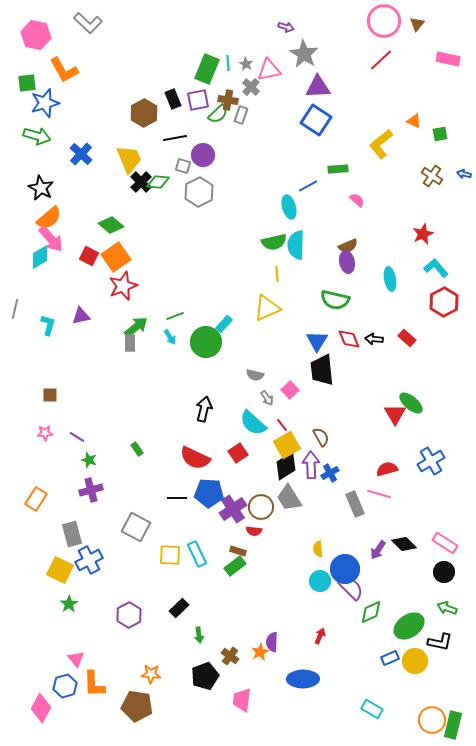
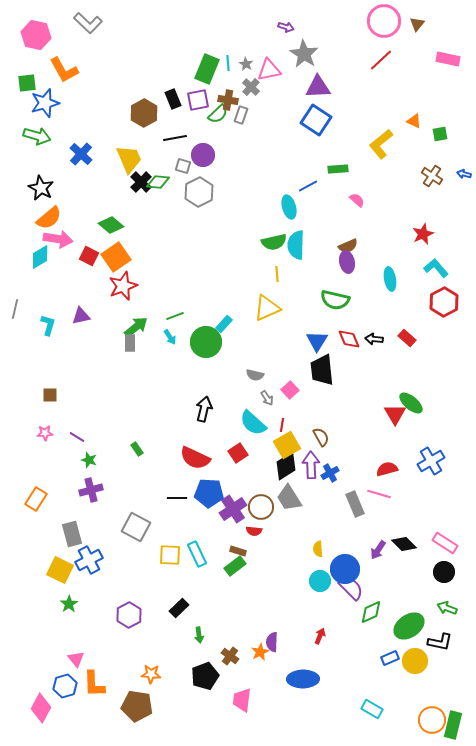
pink arrow at (51, 239): moved 7 px right; rotated 40 degrees counterclockwise
red line at (282, 425): rotated 48 degrees clockwise
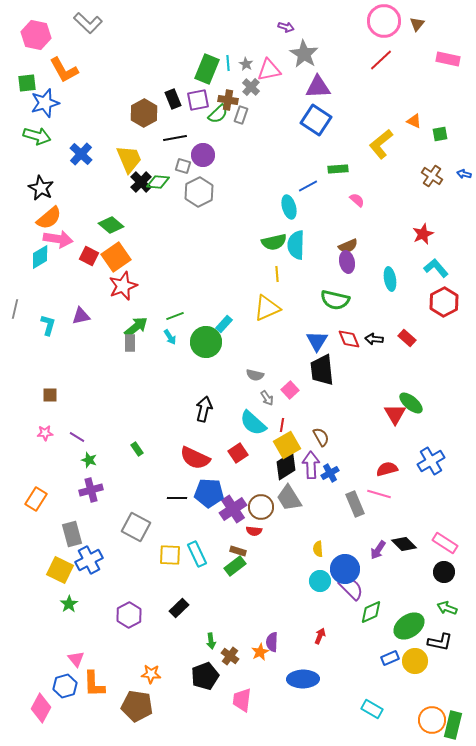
green arrow at (199, 635): moved 12 px right, 6 px down
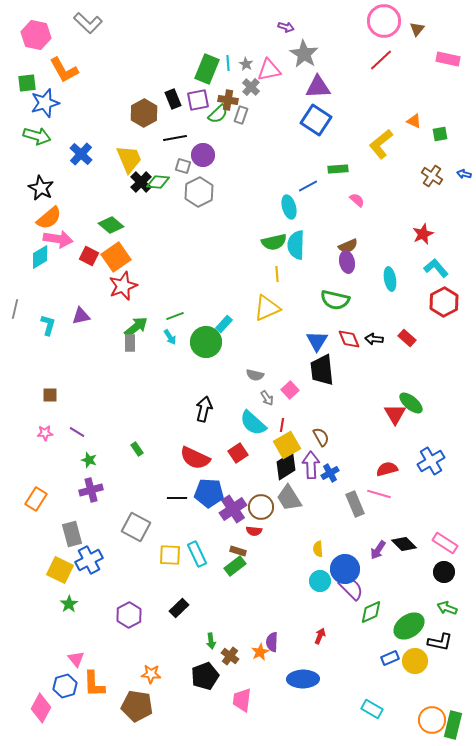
brown triangle at (417, 24): moved 5 px down
purple line at (77, 437): moved 5 px up
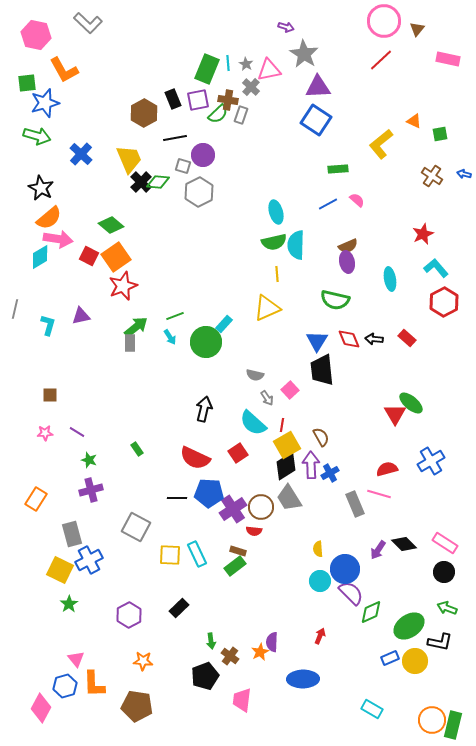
blue line at (308, 186): moved 20 px right, 18 px down
cyan ellipse at (289, 207): moved 13 px left, 5 px down
purple semicircle at (351, 588): moved 5 px down
orange star at (151, 674): moved 8 px left, 13 px up
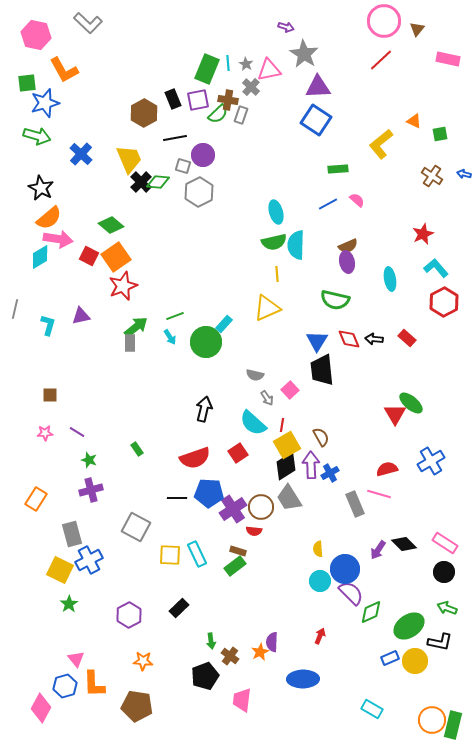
red semicircle at (195, 458): rotated 44 degrees counterclockwise
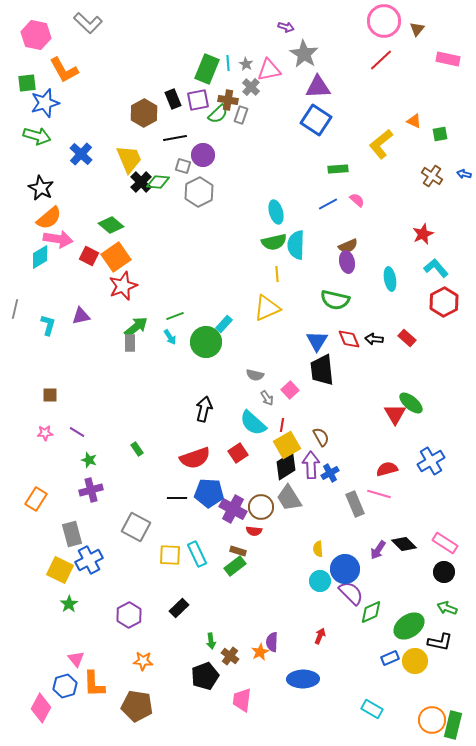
purple cross at (233, 509): rotated 28 degrees counterclockwise
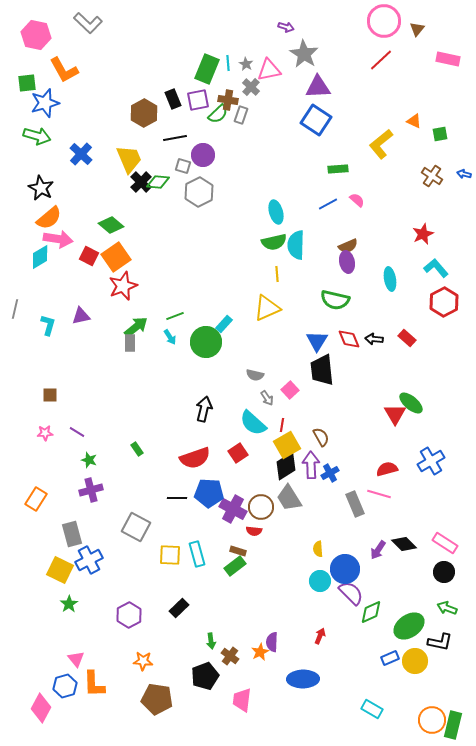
cyan rectangle at (197, 554): rotated 10 degrees clockwise
brown pentagon at (137, 706): moved 20 px right, 7 px up
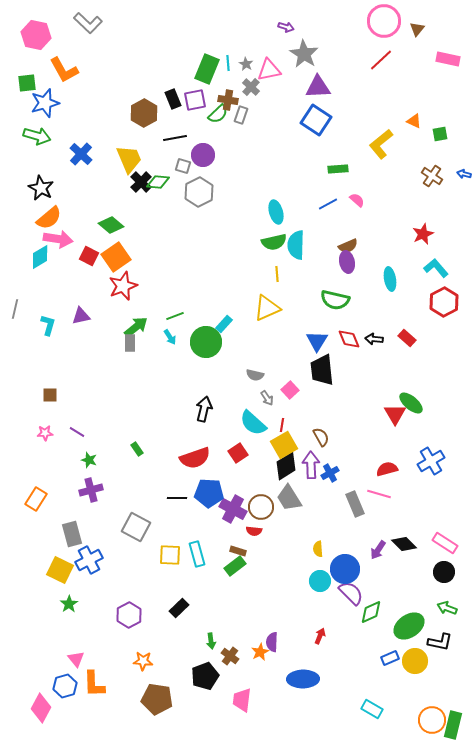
purple square at (198, 100): moved 3 px left
yellow square at (287, 445): moved 3 px left
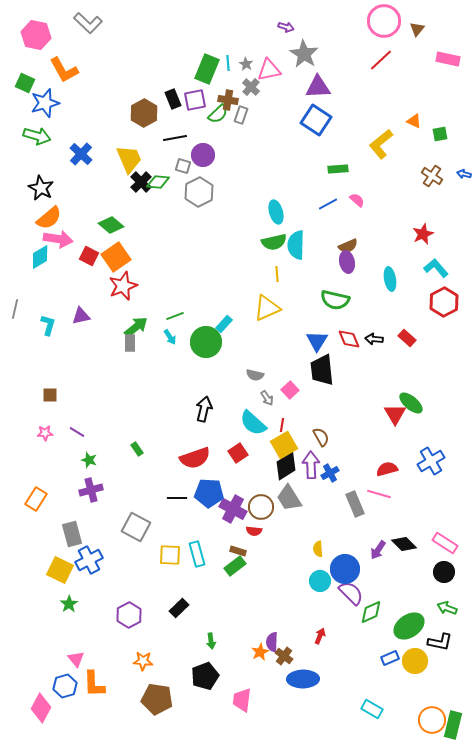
green square at (27, 83): moved 2 px left; rotated 30 degrees clockwise
brown cross at (230, 656): moved 54 px right
